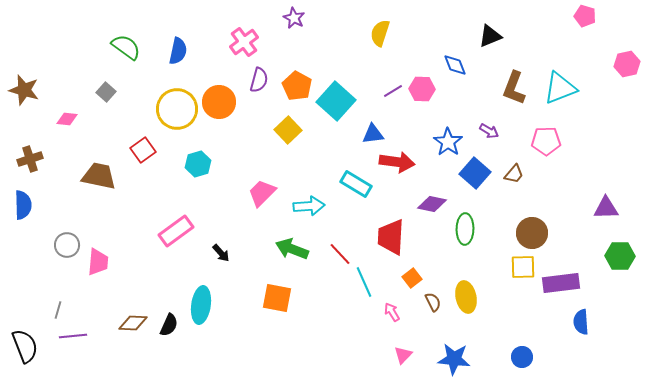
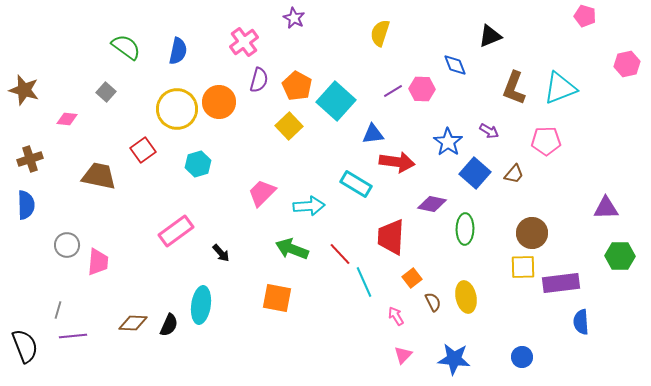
yellow square at (288, 130): moved 1 px right, 4 px up
blue semicircle at (23, 205): moved 3 px right
pink arrow at (392, 312): moved 4 px right, 4 px down
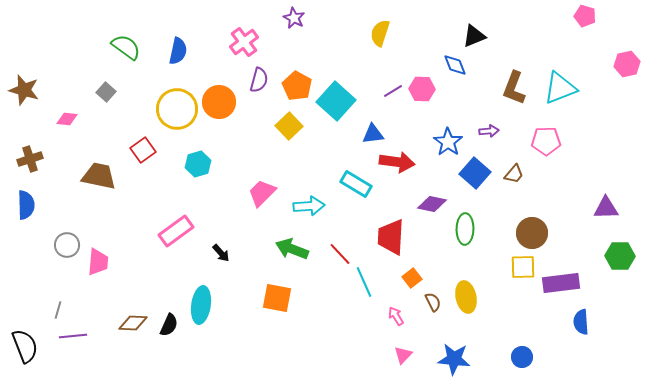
black triangle at (490, 36): moved 16 px left
purple arrow at (489, 131): rotated 36 degrees counterclockwise
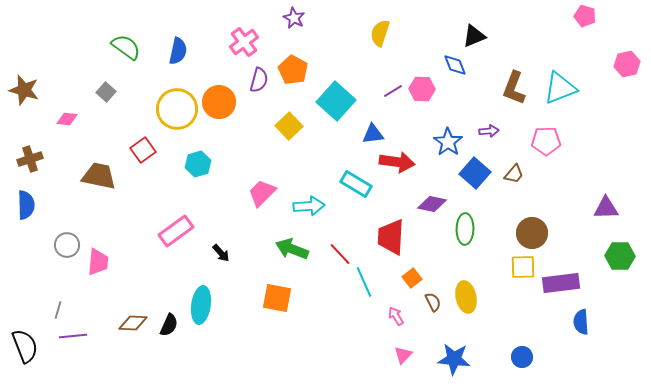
orange pentagon at (297, 86): moved 4 px left, 16 px up
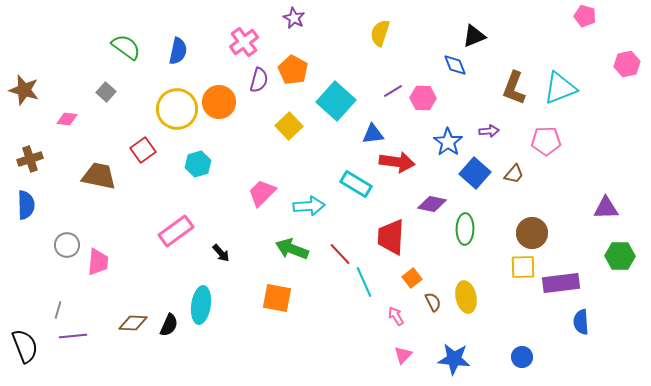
pink hexagon at (422, 89): moved 1 px right, 9 px down
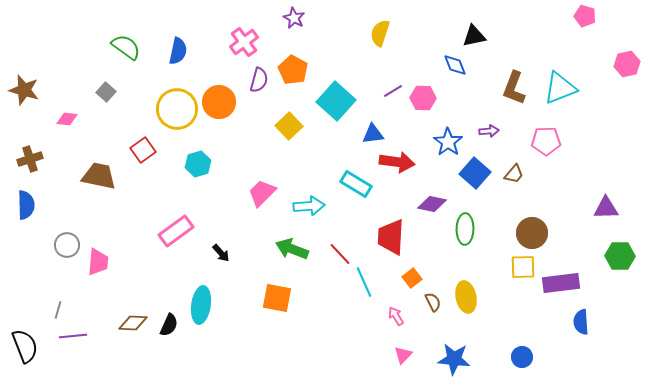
black triangle at (474, 36): rotated 10 degrees clockwise
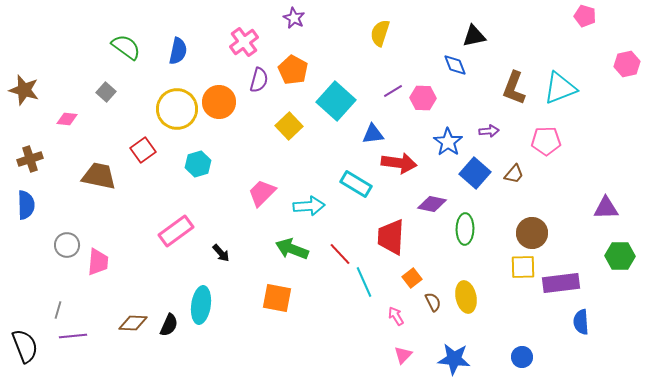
red arrow at (397, 162): moved 2 px right, 1 px down
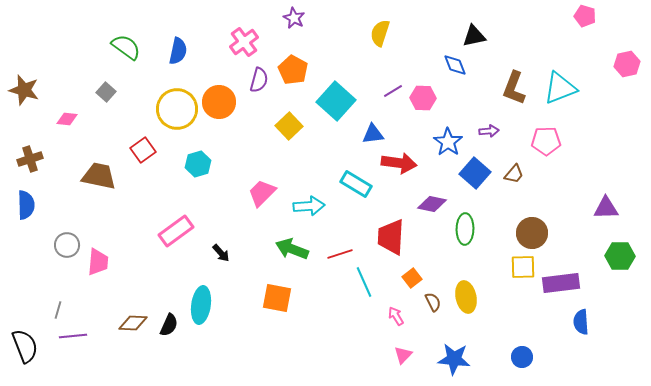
red line at (340, 254): rotated 65 degrees counterclockwise
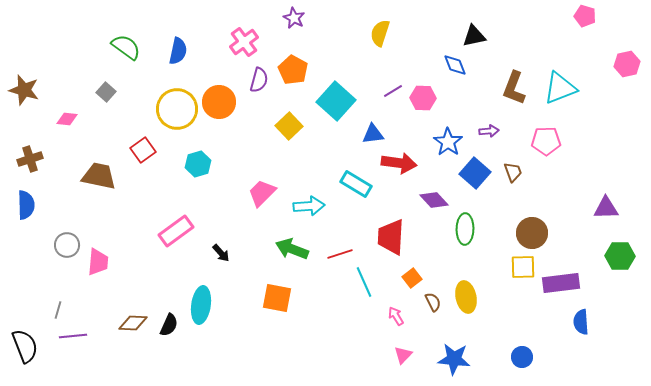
brown trapezoid at (514, 174): moved 1 px left, 2 px up; rotated 60 degrees counterclockwise
purple diamond at (432, 204): moved 2 px right, 4 px up; rotated 36 degrees clockwise
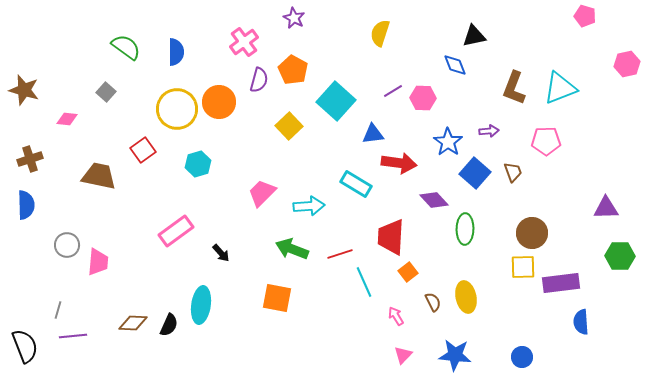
blue semicircle at (178, 51): moved 2 px left, 1 px down; rotated 12 degrees counterclockwise
orange square at (412, 278): moved 4 px left, 6 px up
blue star at (454, 359): moved 1 px right, 4 px up
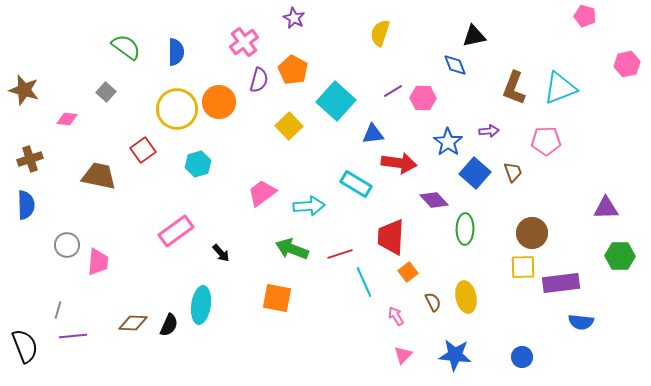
pink trapezoid at (262, 193): rotated 8 degrees clockwise
blue semicircle at (581, 322): rotated 80 degrees counterclockwise
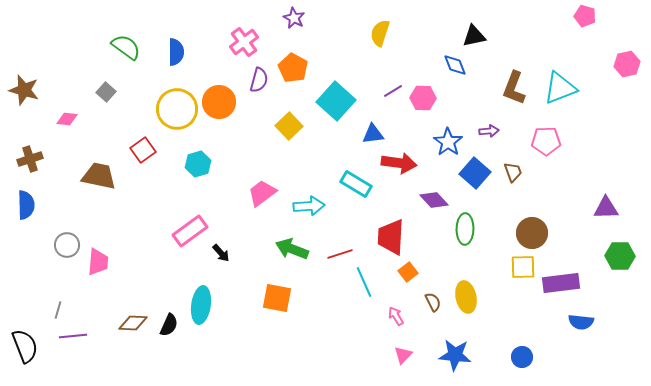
orange pentagon at (293, 70): moved 2 px up
pink rectangle at (176, 231): moved 14 px right
